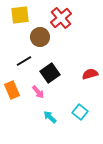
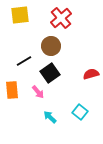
brown circle: moved 11 px right, 9 px down
red semicircle: moved 1 px right
orange rectangle: rotated 18 degrees clockwise
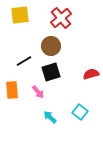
black square: moved 1 px right, 1 px up; rotated 18 degrees clockwise
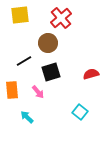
brown circle: moved 3 px left, 3 px up
cyan arrow: moved 23 px left
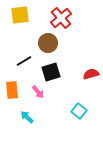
cyan square: moved 1 px left, 1 px up
